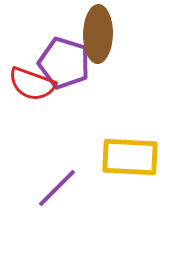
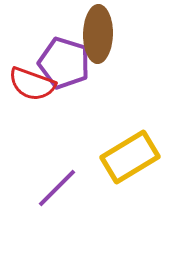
yellow rectangle: rotated 34 degrees counterclockwise
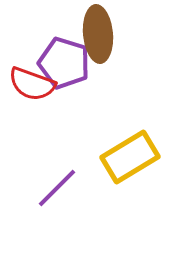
brown ellipse: rotated 6 degrees counterclockwise
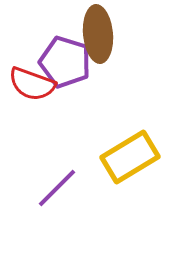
purple pentagon: moved 1 px right, 1 px up
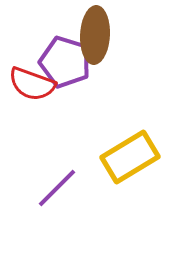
brown ellipse: moved 3 px left, 1 px down; rotated 8 degrees clockwise
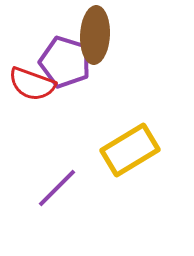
yellow rectangle: moved 7 px up
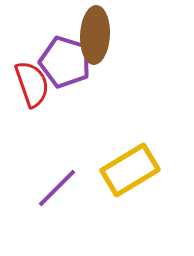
red semicircle: rotated 129 degrees counterclockwise
yellow rectangle: moved 20 px down
